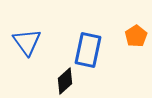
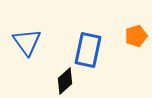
orange pentagon: rotated 15 degrees clockwise
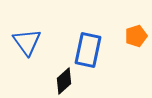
black diamond: moved 1 px left
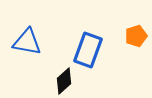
blue triangle: rotated 44 degrees counterclockwise
blue rectangle: rotated 8 degrees clockwise
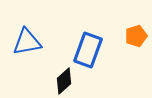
blue triangle: rotated 20 degrees counterclockwise
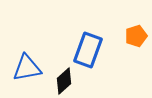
blue triangle: moved 26 px down
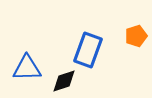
blue triangle: rotated 8 degrees clockwise
black diamond: rotated 24 degrees clockwise
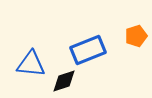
blue rectangle: rotated 48 degrees clockwise
blue triangle: moved 4 px right, 4 px up; rotated 8 degrees clockwise
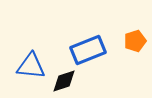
orange pentagon: moved 1 px left, 5 px down
blue triangle: moved 2 px down
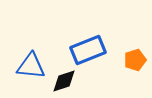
orange pentagon: moved 19 px down
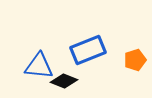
blue triangle: moved 8 px right
black diamond: rotated 40 degrees clockwise
